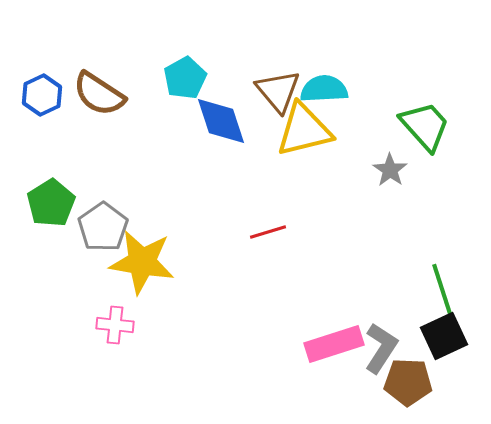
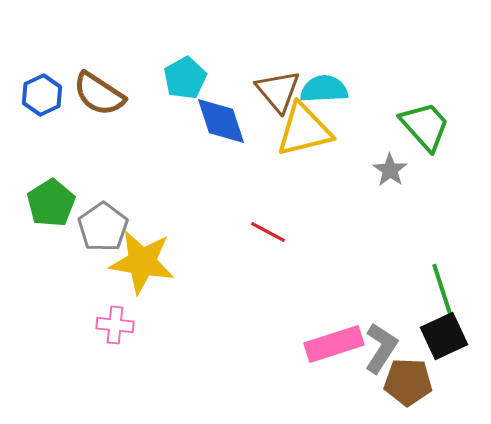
red line: rotated 45 degrees clockwise
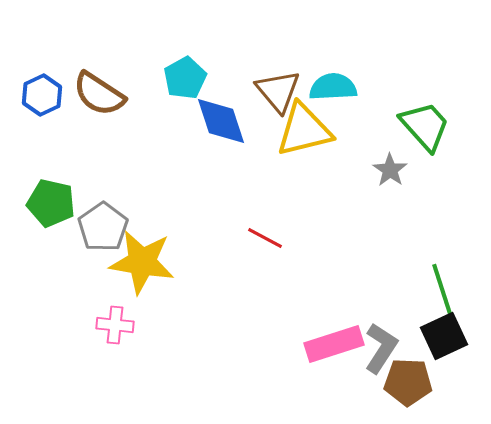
cyan semicircle: moved 9 px right, 2 px up
green pentagon: rotated 27 degrees counterclockwise
red line: moved 3 px left, 6 px down
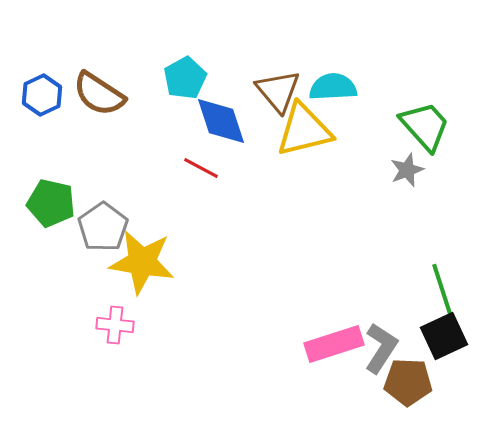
gray star: moved 17 px right; rotated 16 degrees clockwise
red line: moved 64 px left, 70 px up
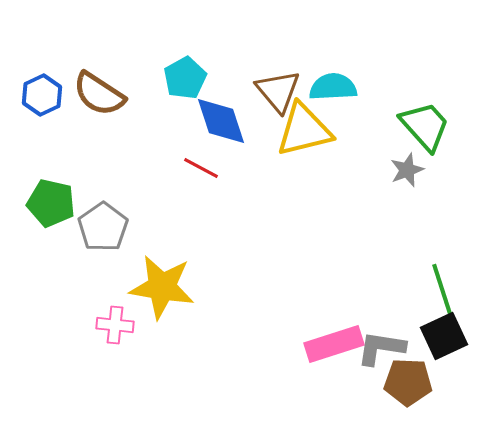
yellow star: moved 20 px right, 25 px down
gray L-shape: rotated 114 degrees counterclockwise
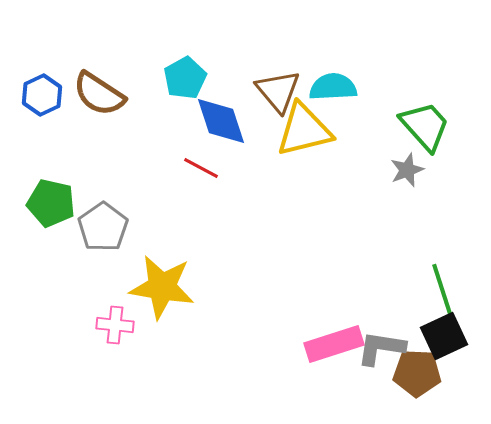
brown pentagon: moved 9 px right, 9 px up
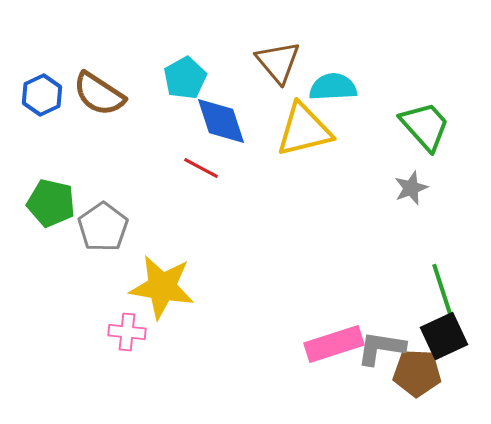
brown triangle: moved 29 px up
gray star: moved 4 px right, 18 px down
pink cross: moved 12 px right, 7 px down
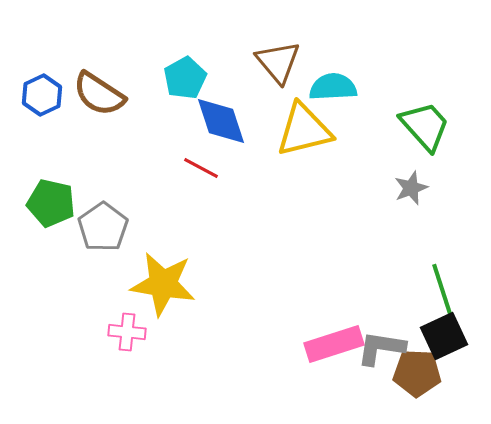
yellow star: moved 1 px right, 3 px up
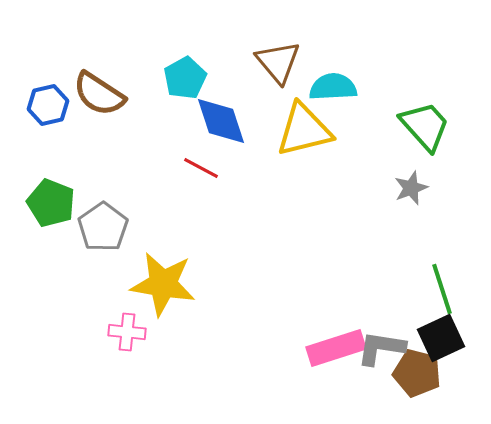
blue hexagon: moved 6 px right, 10 px down; rotated 12 degrees clockwise
green pentagon: rotated 9 degrees clockwise
black square: moved 3 px left, 2 px down
pink rectangle: moved 2 px right, 4 px down
brown pentagon: rotated 12 degrees clockwise
